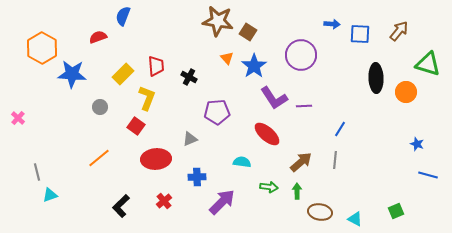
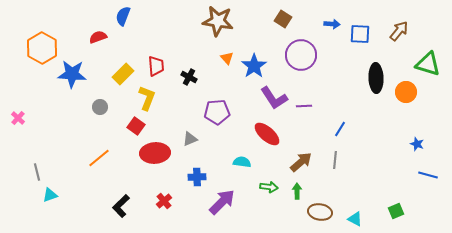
brown square at (248, 32): moved 35 px right, 13 px up
red ellipse at (156, 159): moved 1 px left, 6 px up
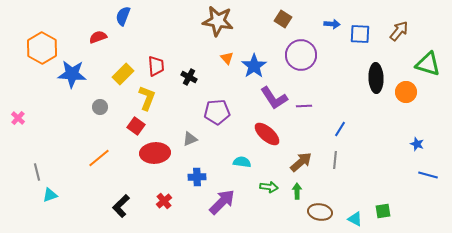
green square at (396, 211): moved 13 px left; rotated 14 degrees clockwise
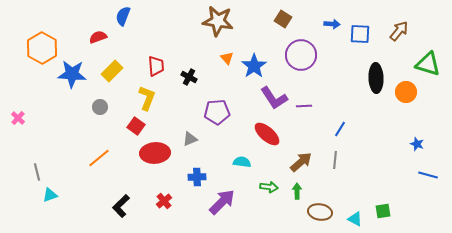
yellow rectangle at (123, 74): moved 11 px left, 3 px up
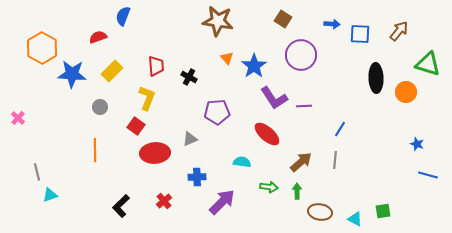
orange line at (99, 158): moved 4 px left, 8 px up; rotated 50 degrees counterclockwise
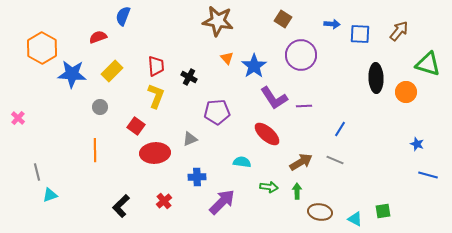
yellow L-shape at (147, 98): moved 9 px right, 2 px up
gray line at (335, 160): rotated 72 degrees counterclockwise
brown arrow at (301, 162): rotated 10 degrees clockwise
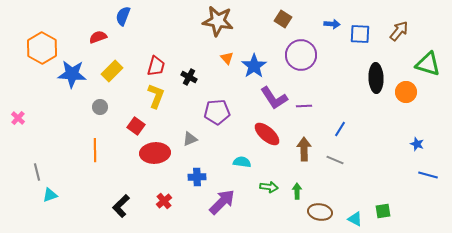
red trapezoid at (156, 66): rotated 20 degrees clockwise
brown arrow at (301, 162): moved 3 px right, 13 px up; rotated 60 degrees counterclockwise
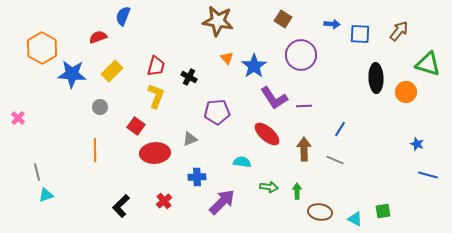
cyan triangle at (50, 195): moved 4 px left
